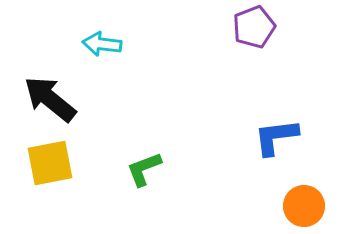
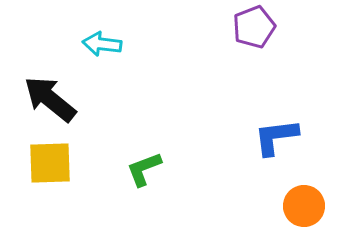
yellow square: rotated 9 degrees clockwise
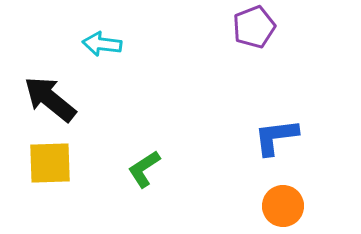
green L-shape: rotated 12 degrees counterclockwise
orange circle: moved 21 px left
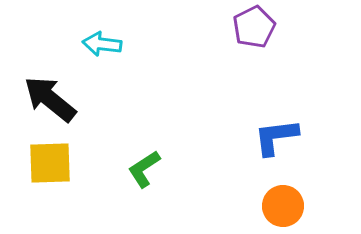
purple pentagon: rotated 6 degrees counterclockwise
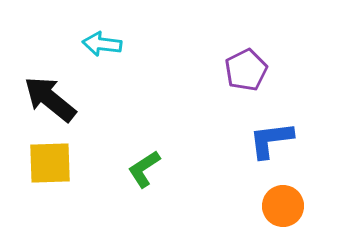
purple pentagon: moved 8 px left, 43 px down
blue L-shape: moved 5 px left, 3 px down
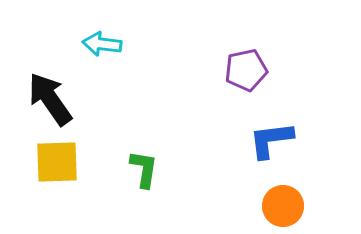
purple pentagon: rotated 15 degrees clockwise
black arrow: rotated 16 degrees clockwise
yellow square: moved 7 px right, 1 px up
green L-shape: rotated 132 degrees clockwise
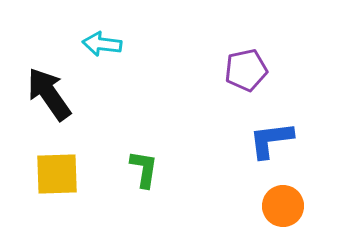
black arrow: moved 1 px left, 5 px up
yellow square: moved 12 px down
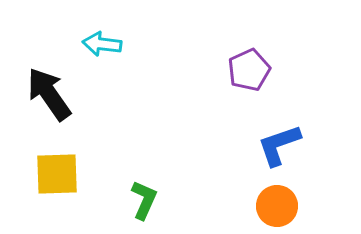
purple pentagon: moved 3 px right; rotated 12 degrees counterclockwise
blue L-shape: moved 8 px right, 5 px down; rotated 12 degrees counterclockwise
green L-shape: moved 31 px down; rotated 15 degrees clockwise
orange circle: moved 6 px left
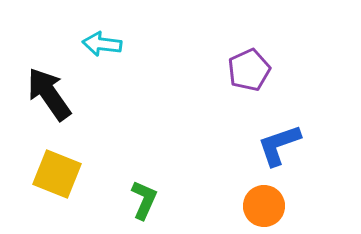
yellow square: rotated 24 degrees clockwise
orange circle: moved 13 px left
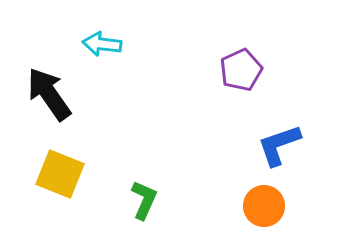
purple pentagon: moved 8 px left
yellow square: moved 3 px right
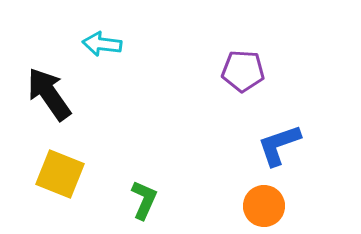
purple pentagon: moved 2 px right, 1 px down; rotated 27 degrees clockwise
